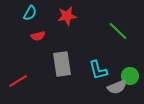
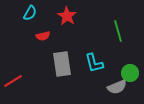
red star: rotated 30 degrees counterclockwise
green line: rotated 30 degrees clockwise
red semicircle: moved 5 px right
cyan L-shape: moved 4 px left, 7 px up
green circle: moved 3 px up
red line: moved 5 px left
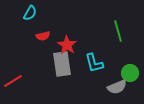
red star: moved 29 px down
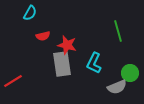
red star: rotated 18 degrees counterclockwise
cyan L-shape: rotated 40 degrees clockwise
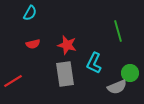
red semicircle: moved 10 px left, 8 px down
gray rectangle: moved 3 px right, 10 px down
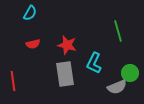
red line: rotated 66 degrees counterclockwise
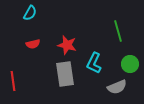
green circle: moved 9 px up
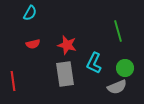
green circle: moved 5 px left, 4 px down
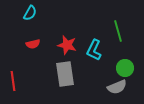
cyan L-shape: moved 13 px up
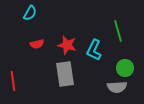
red semicircle: moved 4 px right
gray semicircle: rotated 18 degrees clockwise
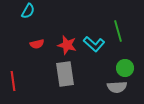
cyan semicircle: moved 2 px left, 2 px up
cyan L-shape: moved 6 px up; rotated 75 degrees counterclockwise
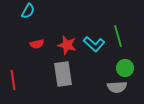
green line: moved 5 px down
gray rectangle: moved 2 px left
red line: moved 1 px up
